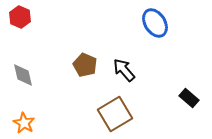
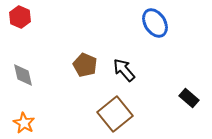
brown square: rotated 8 degrees counterclockwise
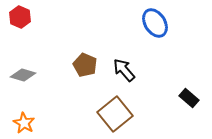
gray diamond: rotated 60 degrees counterclockwise
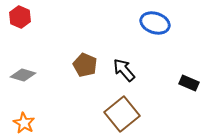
blue ellipse: rotated 40 degrees counterclockwise
black rectangle: moved 15 px up; rotated 18 degrees counterclockwise
brown square: moved 7 px right
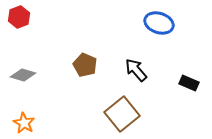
red hexagon: moved 1 px left; rotated 15 degrees clockwise
blue ellipse: moved 4 px right
black arrow: moved 12 px right
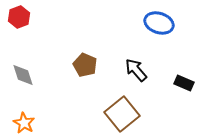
gray diamond: rotated 55 degrees clockwise
black rectangle: moved 5 px left
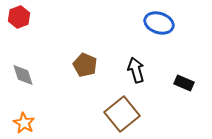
black arrow: rotated 25 degrees clockwise
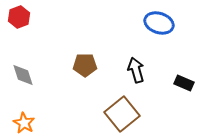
brown pentagon: rotated 25 degrees counterclockwise
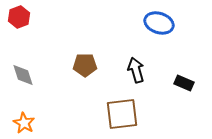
brown square: rotated 32 degrees clockwise
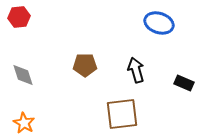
red hexagon: rotated 15 degrees clockwise
